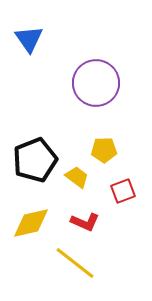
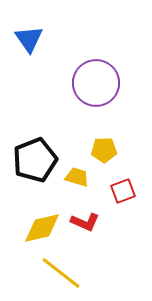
yellow trapezoid: rotated 20 degrees counterclockwise
yellow diamond: moved 11 px right, 5 px down
yellow line: moved 14 px left, 10 px down
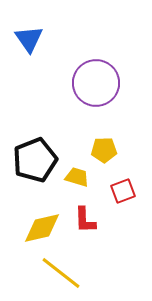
red L-shape: moved 2 px up; rotated 64 degrees clockwise
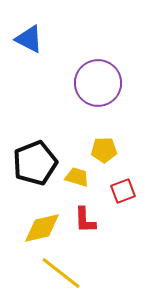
blue triangle: rotated 28 degrees counterclockwise
purple circle: moved 2 px right
black pentagon: moved 3 px down
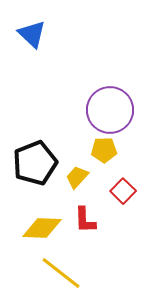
blue triangle: moved 3 px right, 5 px up; rotated 16 degrees clockwise
purple circle: moved 12 px right, 27 px down
yellow trapezoid: rotated 65 degrees counterclockwise
red square: rotated 25 degrees counterclockwise
yellow diamond: rotated 15 degrees clockwise
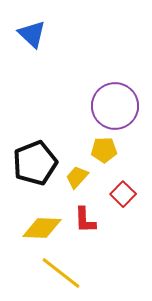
purple circle: moved 5 px right, 4 px up
red square: moved 3 px down
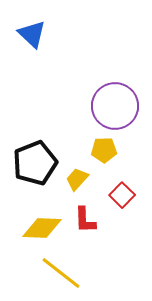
yellow trapezoid: moved 2 px down
red square: moved 1 px left, 1 px down
